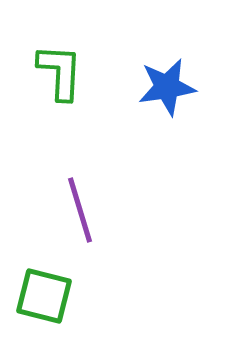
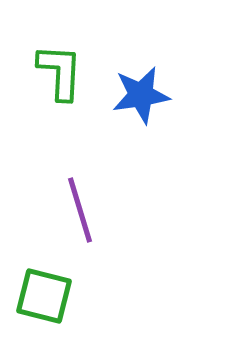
blue star: moved 26 px left, 8 px down
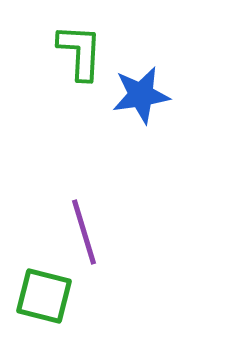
green L-shape: moved 20 px right, 20 px up
purple line: moved 4 px right, 22 px down
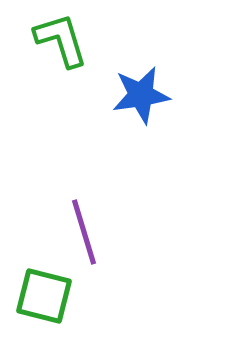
green L-shape: moved 19 px left, 12 px up; rotated 20 degrees counterclockwise
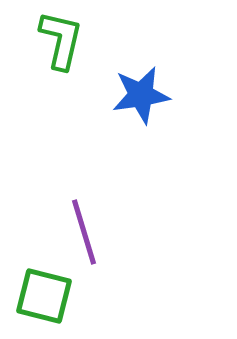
green L-shape: rotated 30 degrees clockwise
